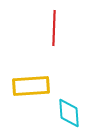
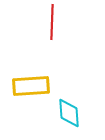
red line: moved 2 px left, 6 px up
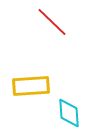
red line: rotated 48 degrees counterclockwise
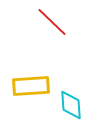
cyan diamond: moved 2 px right, 8 px up
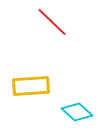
cyan diamond: moved 6 px right, 7 px down; rotated 44 degrees counterclockwise
